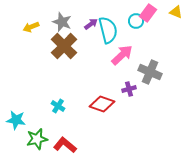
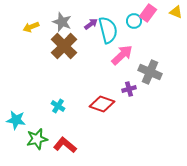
cyan circle: moved 2 px left
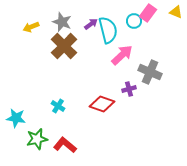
cyan star: moved 2 px up
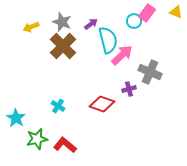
pink rectangle: moved 1 px left
cyan semicircle: moved 10 px down
brown cross: moved 1 px left
cyan star: rotated 24 degrees clockwise
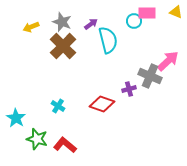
pink rectangle: rotated 54 degrees clockwise
pink arrow: moved 46 px right, 6 px down
gray cross: moved 4 px down
green star: rotated 30 degrees clockwise
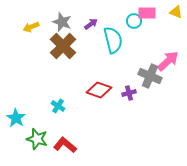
cyan semicircle: moved 5 px right
purple cross: moved 4 px down
red diamond: moved 3 px left, 14 px up
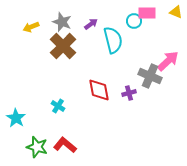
red diamond: rotated 60 degrees clockwise
green star: moved 8 px down
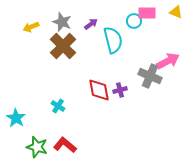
pink arrow: rotated 15 degrees clockwise
purple cross: moved 9 px left, 3 px up
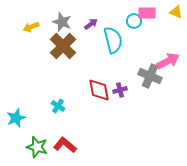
cyan star: rotated 18 degrees clockwise
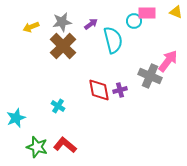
gray star: rotated 30 degrees counterclockwise
pink arrow: rotated 25 degrees counterclockwise
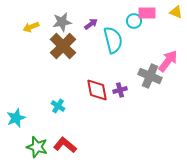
red diamond: moved 2 px left
